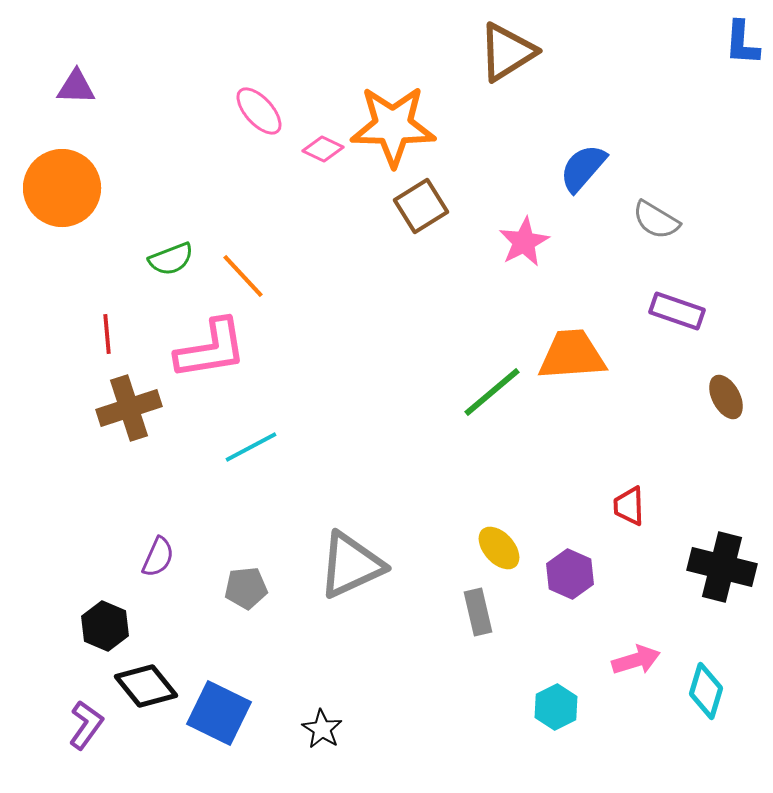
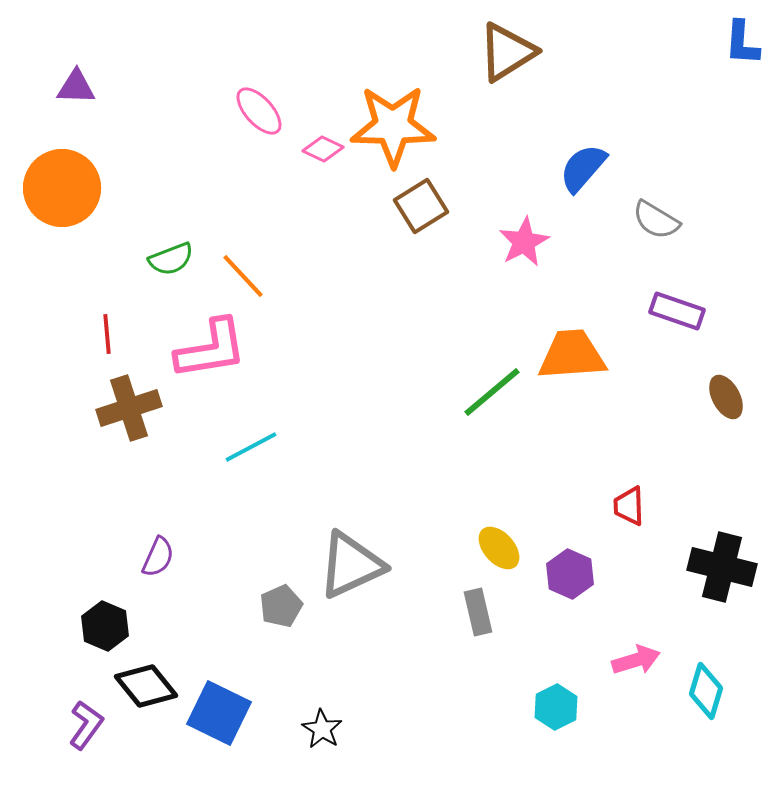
gray pentagon: moved 35 px right, 18 px down; rotated 18 degrees counterclockwise
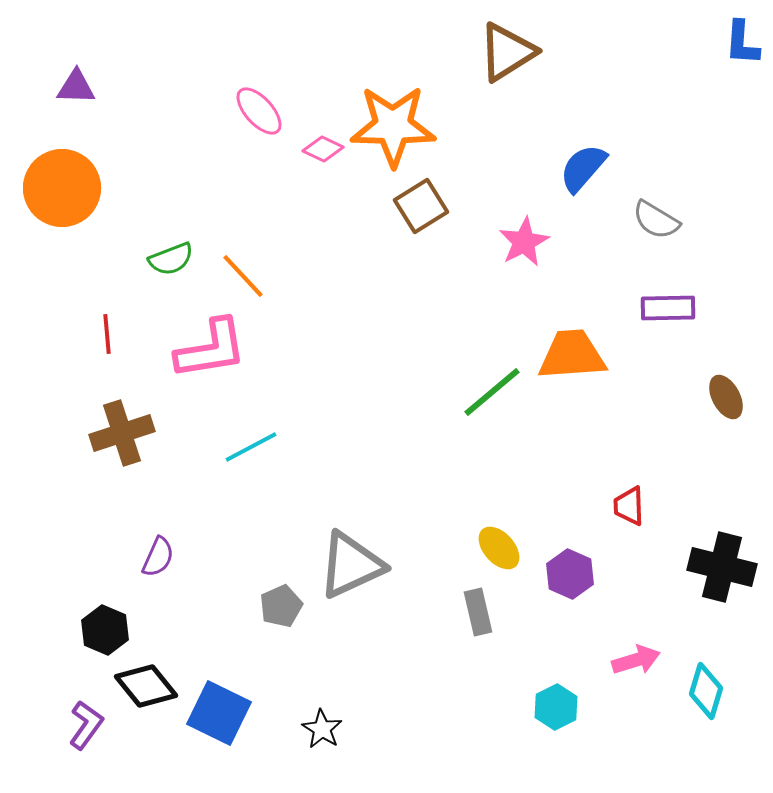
purple rectangle: moved 9 px left, 3 px up; rotated 20 degrees counterclockwise
brown cross: moved 7 px left, 25 px down
black hexagon: moved 4 px down
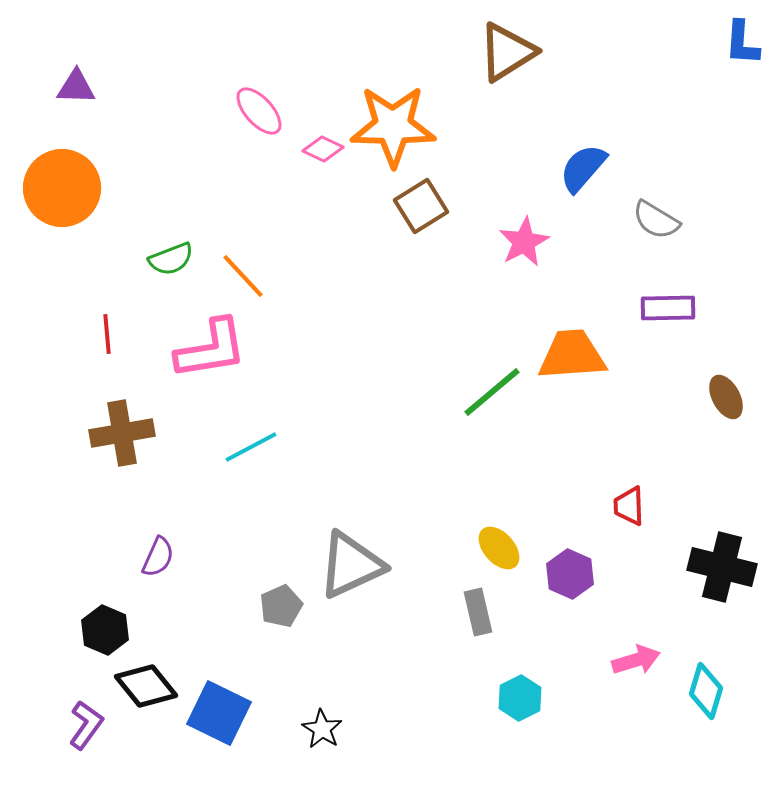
brown cross: rotated 8 degrees clockwise
cyan hexagon: moved 36 px left, 9 px up
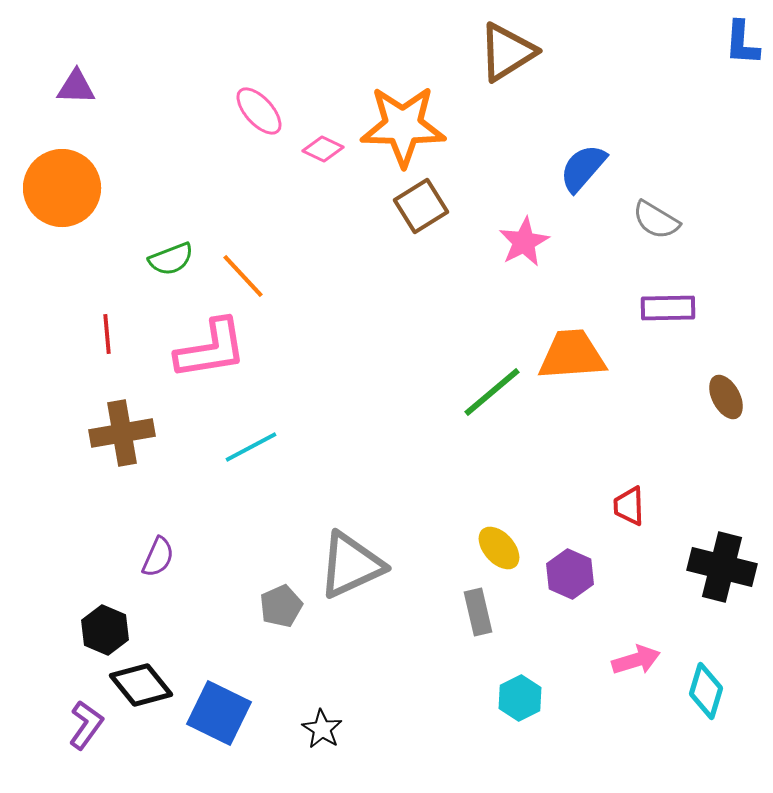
orange star: moved 10 px right
black diamond: moved 5 px left, 1 px up
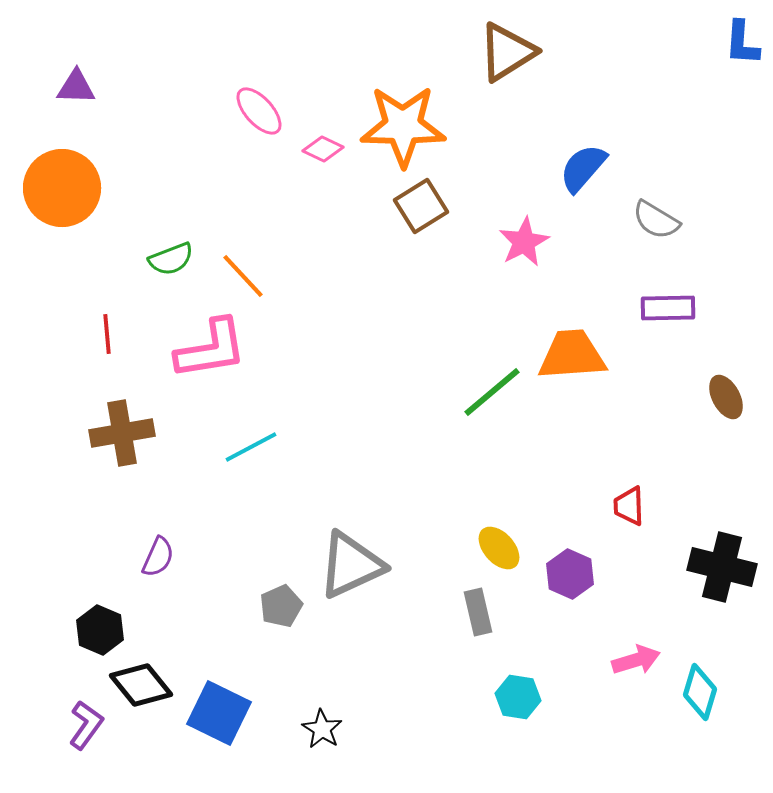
black hexagon: moved 5 px left
cyan diamond: moved 6 px left, 1 px down
cyan hexagon: moved 2 px left, 1 px up; rotated 24 degrees counterclockwise
